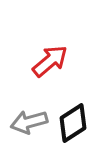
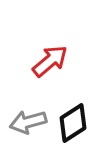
gray arrow: moved 1 px left
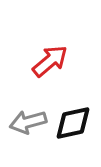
black diamond: rotated 21 degrees clockwise
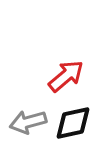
red arrow: moved 16 px right, 15 px down
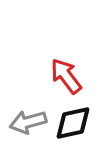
red arrow: rotated 87 degrees counterclockwise
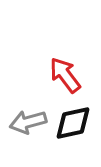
red arrow: moved 1 px left, 1 px up
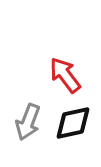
gray arrow: rotated 54 degrees counterclockwise
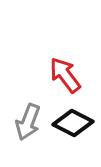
black diamond: rotated 39 degrees clockwise
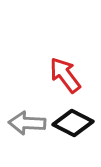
gray arrow: moved 1 px left, 1 px down; rotated 72 degrees clockwise
